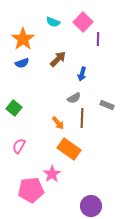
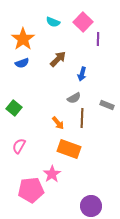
orange rectangle: rotated 15 degrees counterclockwise
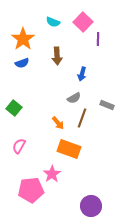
brown arrow: moved 1 px left, 3 px up; rotated 132 degrees clockwise
brown line: rotated 18 degrees clockwise
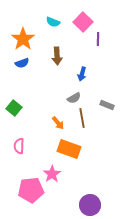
brown line: rotated 30 degrees counterclockwise
pink semicircle: rotated 28 degrees counterclockwise
purple circle: moved 1 px left, 1 px up
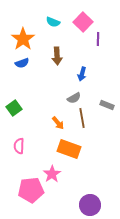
green square: rotated 14 degrees clockwise
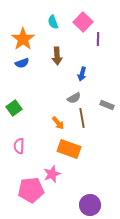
cyan semicircle: rotated 48 degrees clockwise
pink star: rotated 12 degrees clockwise
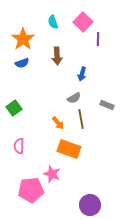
brown line: moved 1 px left, 1 px down
pink star: rotated 30 degrees counterclockwise
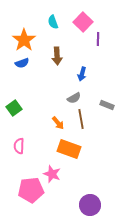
orange star: moved 1 px right, 1 px down
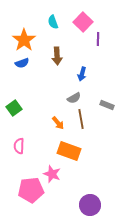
orange rectangle: moved 2 px down
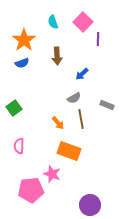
blue arrow: rotated 32 degrees clockwise
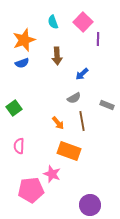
orange star: rotated 15 degrees clockwise
brown line: moved 1 px right, 2 px down
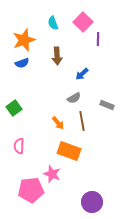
cyan semicircle: moved 1 px down
purple circle: moved 2 px right, 3 px up
